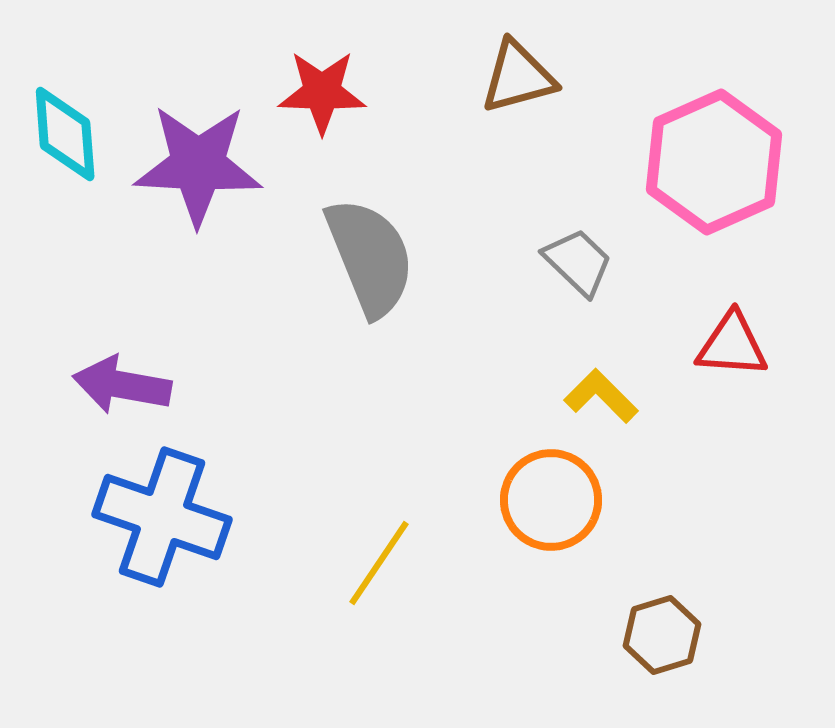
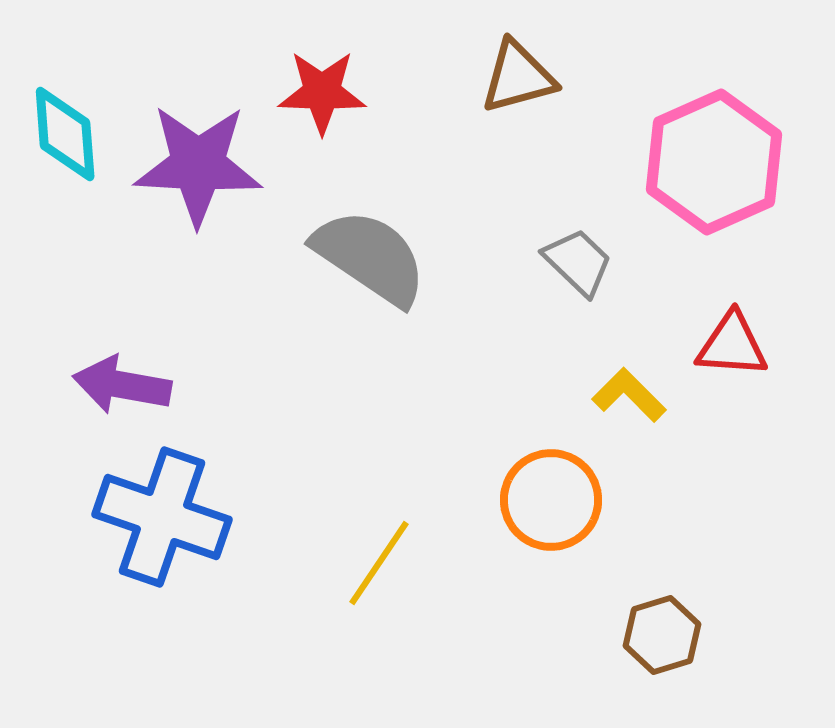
gray semicircle: rotated 34 degrees counterclockwise
yellow L-shape: moved 28 px right, 1 px up
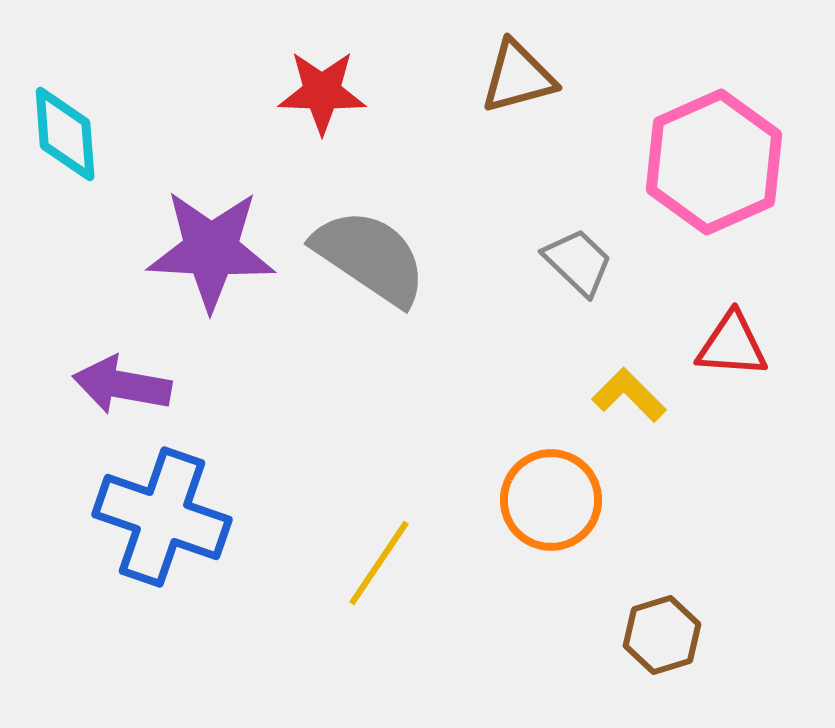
purple star: moved 13 px right, 85 px down
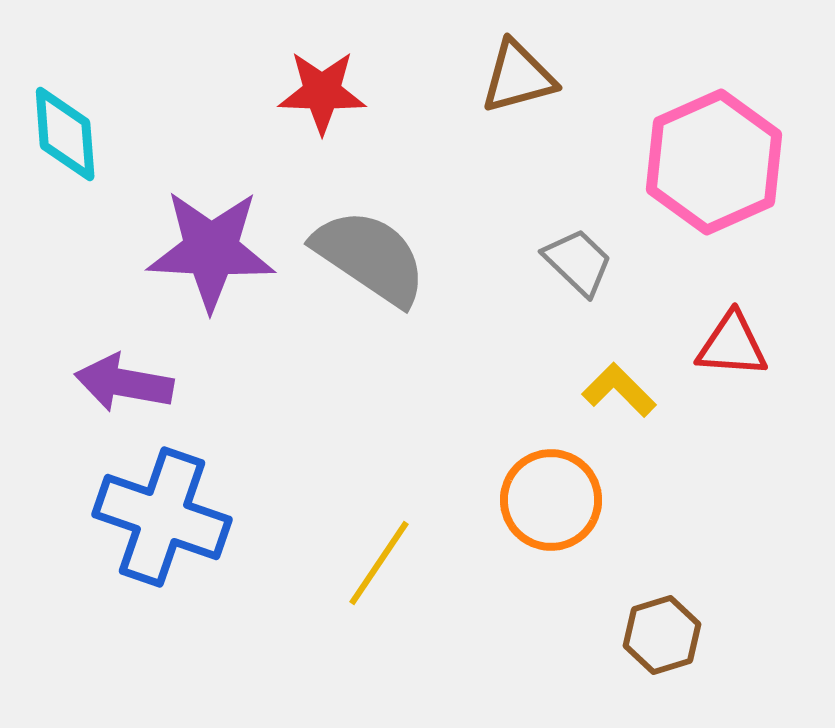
purple arrow: moved 2 px right, 2 px up
yellow L-shape: moved 10 px left, 5 px up
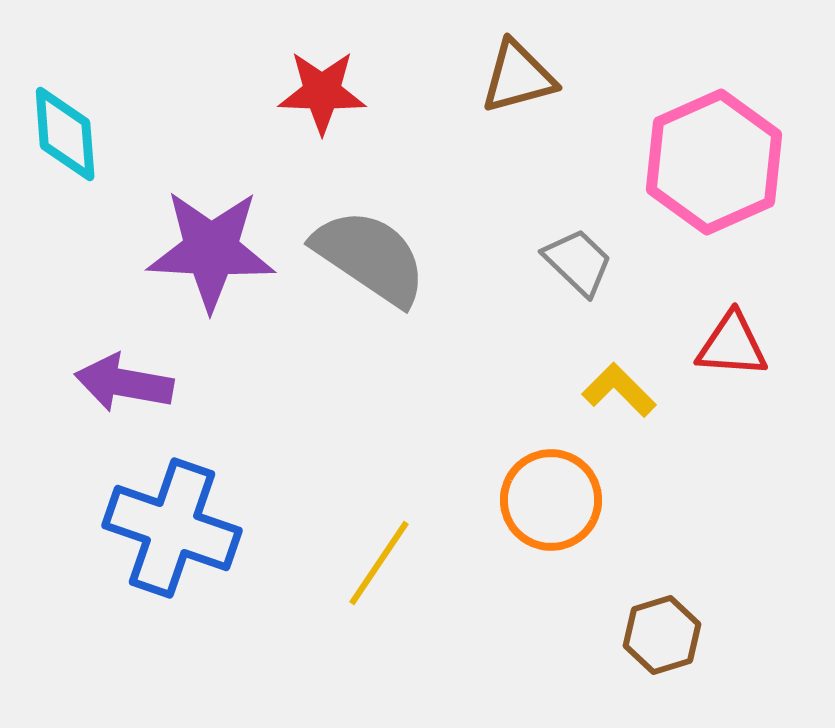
blue cross: moved 10 px right, 11 px down
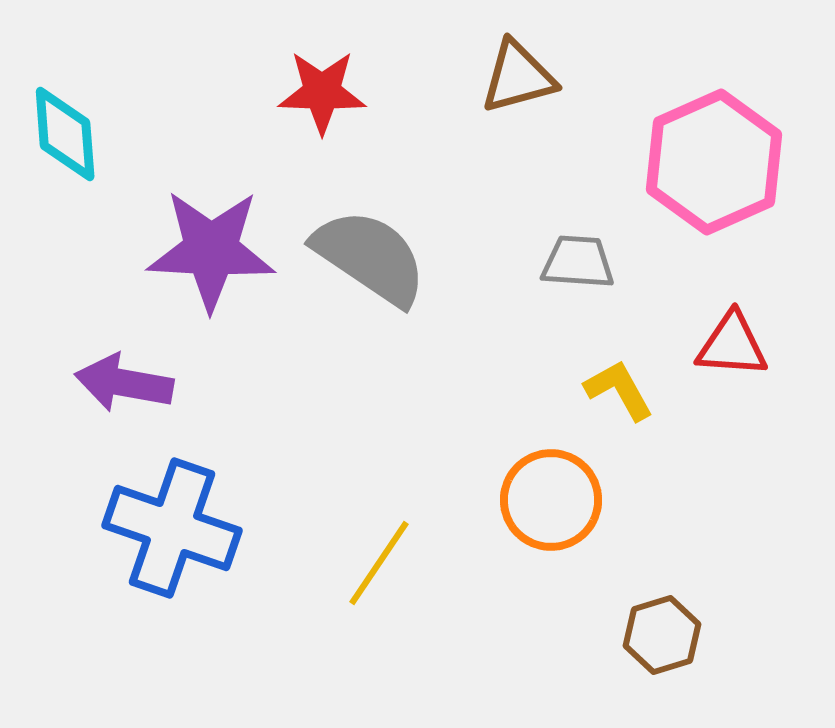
gray trapezoid: rotated 40 degrees counterclockwise
yellow L-shape: rotated 16 degrees clockwise
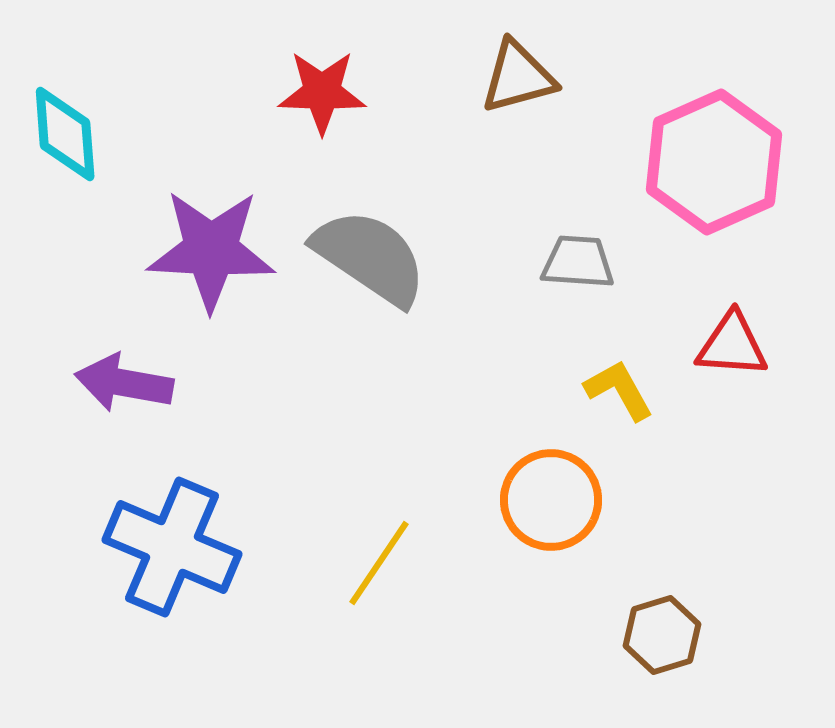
blue cross: moved 19 px down; rotated 4 degrees clockwise
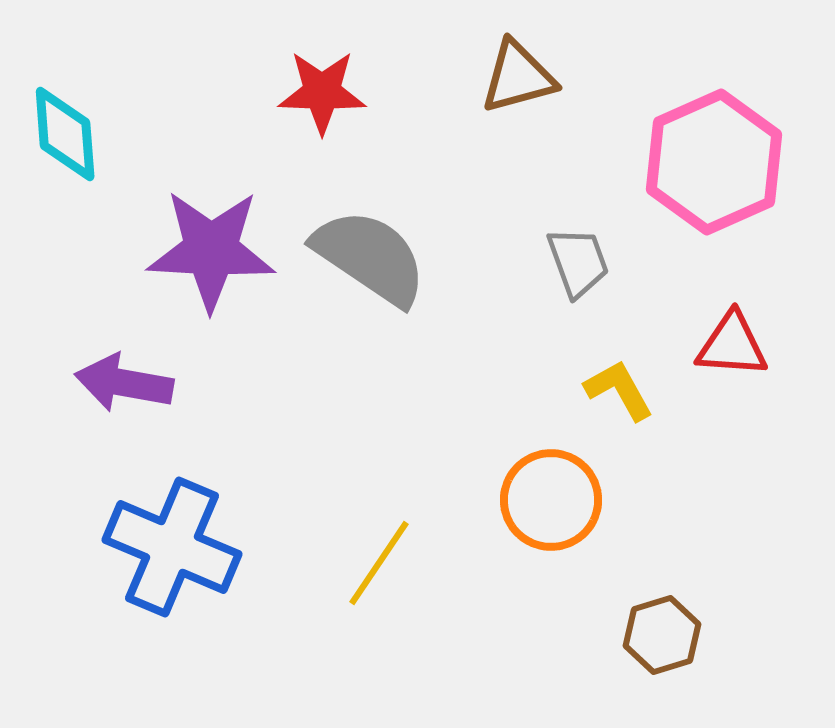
gray trapezoid: rotated 66 degrees clockwise
